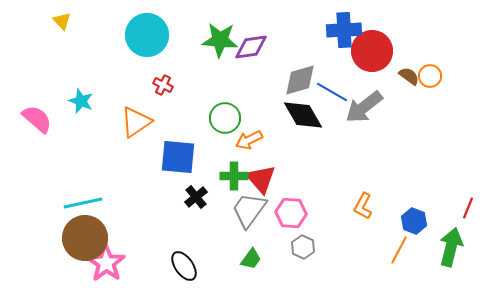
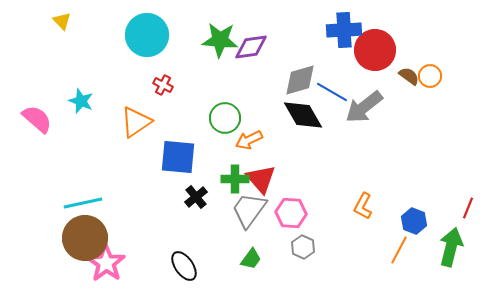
red circle: moved 3 px right, 1 px up
green cross: moved 1 px right, 3 px down
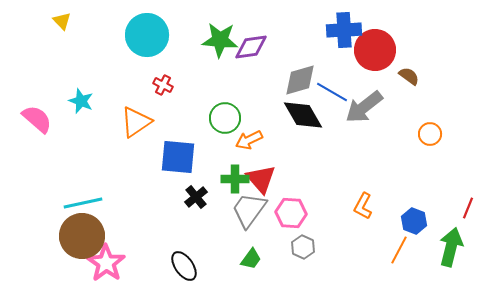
orange circle: moved 58 px down
brown circle: moved 3 px left, 2 px up
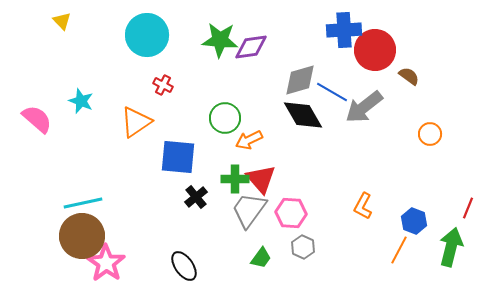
green trapezoid: moved 10 px right, 1 px up
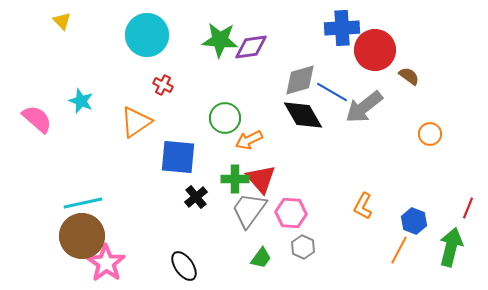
blue cross: moved 2 px left, 2 px up
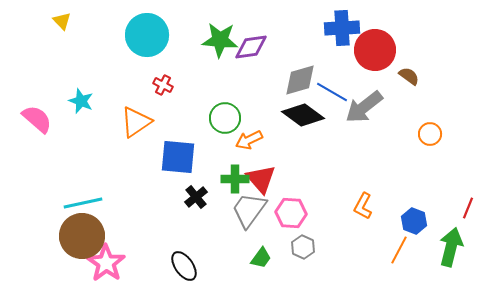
black diamond: rotated 24 degrees counterclockwise
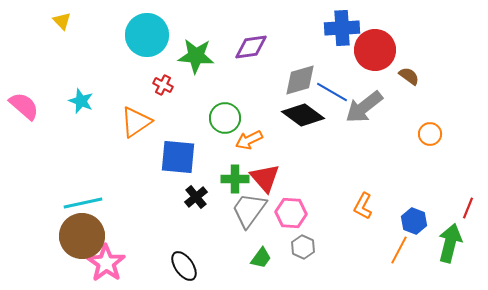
green star: moved 24 px left, 16 px down
pink semicircle: moved 13 px left, 13 px up
red triangle: moved 4 px right, 1 px up
green arrow: moved 1 px left, 4 px up
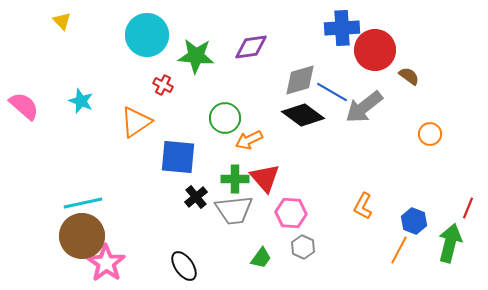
gray trapezoid: moved 15 px left; rotated 132 degrees counterclockwise
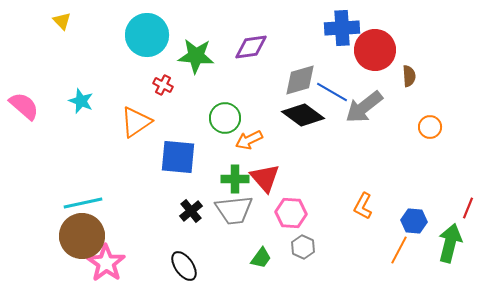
brown semicircle: rotated 50 degrees clockwise
orange circle: moved 7 px up
black cross: moved 5 px left, 14 px down
blue hexagon: rotated 15 degrees counterclockwise
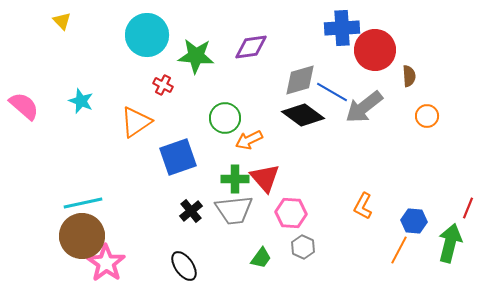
orange circle: moved 3 px left, 11 px up
blue square: rotated 24 degrees counterclockwise
